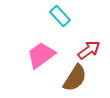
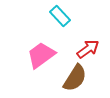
red arrow: moved 1 px left, 1 px up
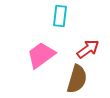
cyan rectangle: rotated 50 degrees clockwise
brown semicircle: moved 2 px right, 1 px down; rotated 16 degrees counterclockwise
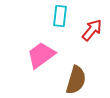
red arrow: moved 4 px right, 19 px up; rotated 15 degrees counterclockwise
brown semicircle: moved 1 px left, 1 px down
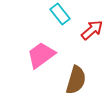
cyan rectangle: moved 2 px up; rotated 45 degrees counterclockwise
red arrow: rotated 10 degrees clockwise
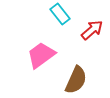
brown semicircle: rotated 8 degrees clockwise
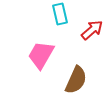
cyan rectangle: rotated 25 degrees clockwise
pink trapezoid: rotated 24 degrees counterclockwise
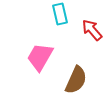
red arrow: rotated 90 degrees counterclockwise
pink trapezoid: moved 1 px left, 2 px down
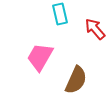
red arrow: moved 3 px right, 1 px up
